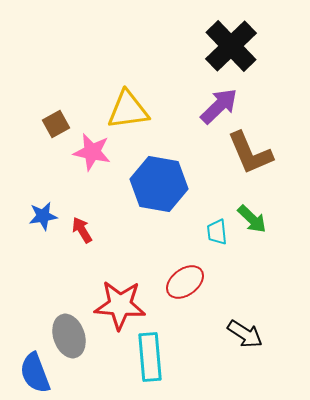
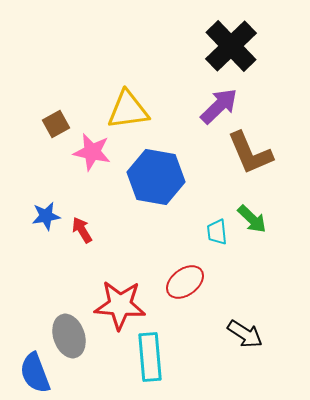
blue hexagon: moved 3 px left, 7 px up
blue star: moved 3 px right
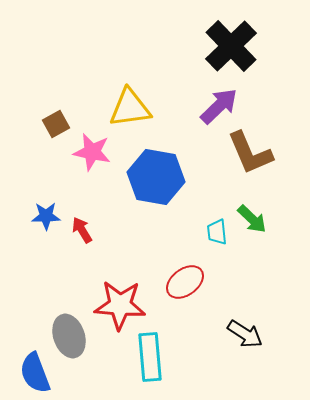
yellow triangle: moved 2 px right, 2 px up
blue star: rotated 8 degrees clockwise
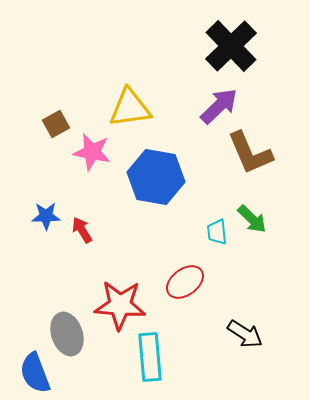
gray ellipse: moved 2 px left, 2 px up
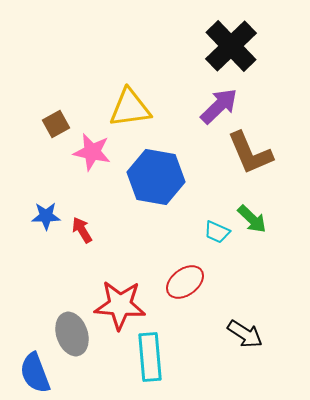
cyan trapezoid: rotated 60 degrees counterclockwise
gray ellipse: moved 5 px right
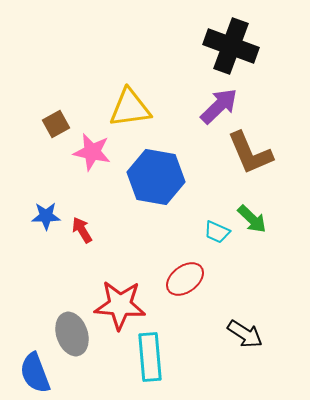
black cross: rotated 26 degrees counterclockwise
red ellipse: moved 3 px up
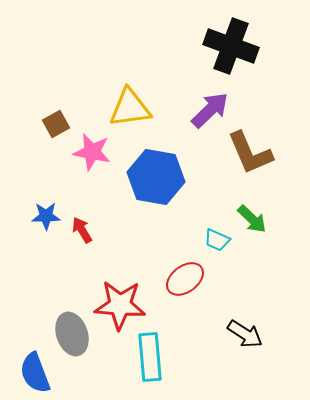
purple arrow: moved 9 px left, 4 px down
cyan trapezoid: moved 8 px down
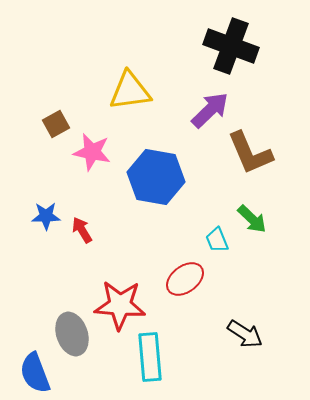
yellow triangle: moved 17 px up
cyan trapezoid: rotated 44 degrees clockwise
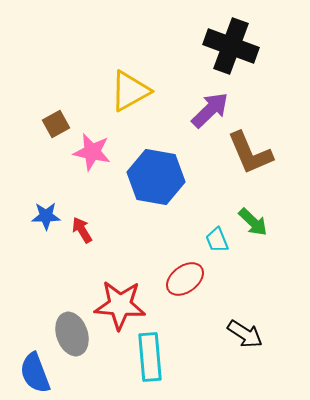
yellow triangle: rotated 21 degrees counterclockwise
green arrow: moved 1 px right, 3 px down
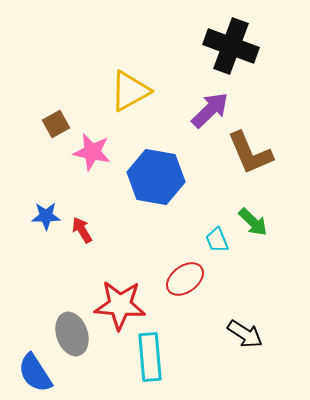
blue semicircle: rotated 12 degrees counterclockwise
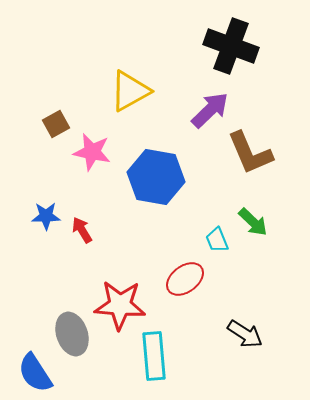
cyan rectangle: moved 4 px right, 1 px up
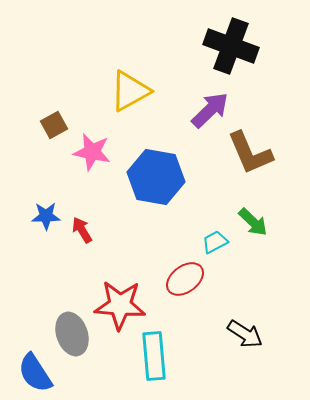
brown square: moved 2 px left, 1 px down
cyan trapezoid: moved 2 px left, 2 px down; rotated 84 degrees clockwise
